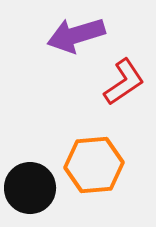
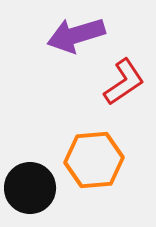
orange hexagon: moved 5 px up
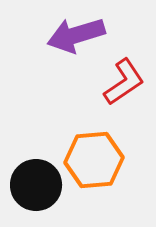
black circle: moved 6 px right, 3 px up
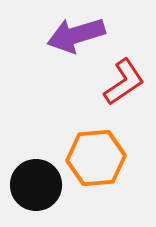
orange hexagon: moved 2 px right, 2 px up
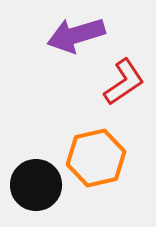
orange hexagon: rotated 8 degrees counterclockwise
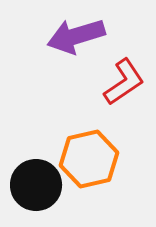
purple arrow: moved 1 px down
orange hexagon: moved 7 px left, 1 px down
